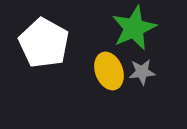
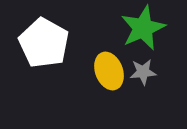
green star: moved 9 px right
gray star: moved 1 px right
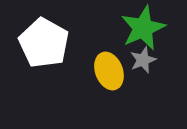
gray star: moved 12 px up; rotated 16 degrees counterclockwise
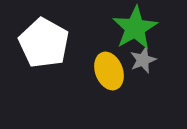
green star: moved 8 px left; rotated 6 degrees counterclockwise
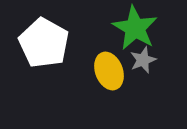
green star: rotated 12 degrees counterclockwise
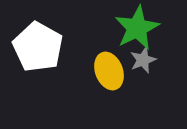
green star: moved 2 px right; rotated 15 degrees clockwise
white pentagon: moved 6 px left, 4 px down
